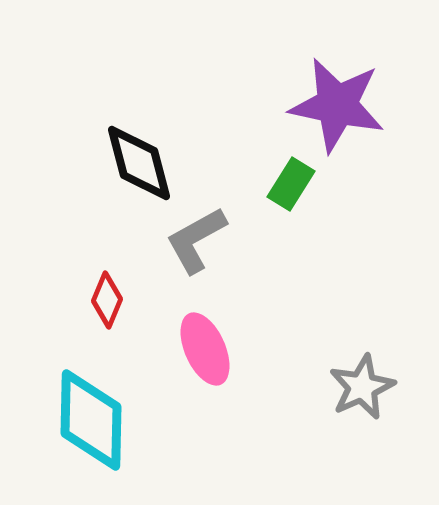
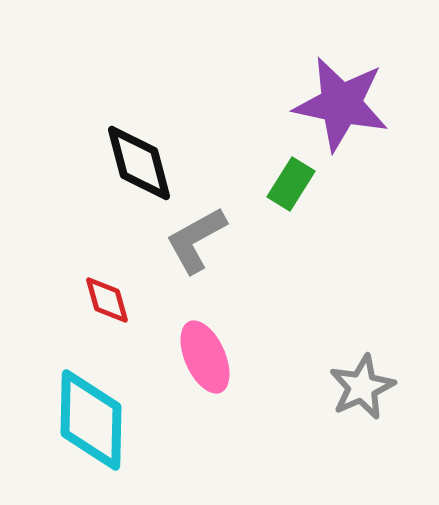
purple star: moved 4 px right, 1 px up
red diamond: rotated 38 degrees counterclockwise
pink ellipse: moved 8 px down
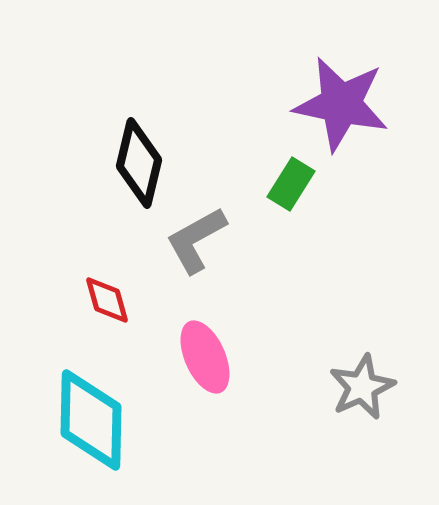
black diamond: rotated 28 degrees clockwise
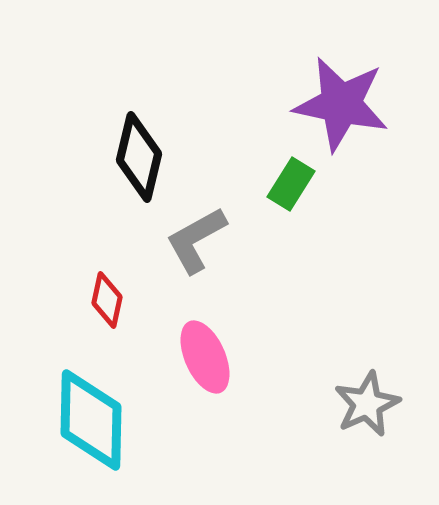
black diamond: moved 6 px up
red diamond: rotated 28 degrees clockwise
gray star: moved 5 px right, 17 px down
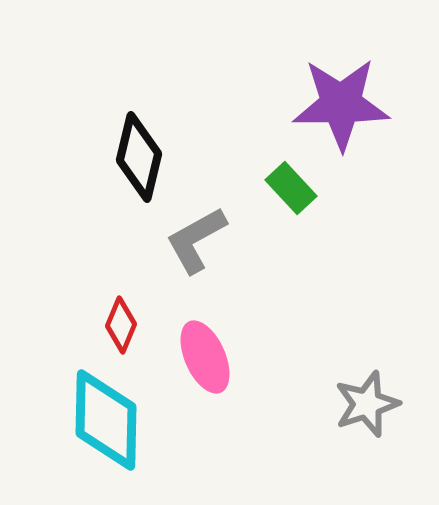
purple star: rotated 12 degrees counterclockwise
green rectangle: moved 4 px down; rotated 75 degrees counterclockwise
red diamond: moved 14 px right, 25 px down; rotated 10 degrees clockwise
gray star: rotated 6 degrees clockwise
cyan diamond: moved 15 px right
